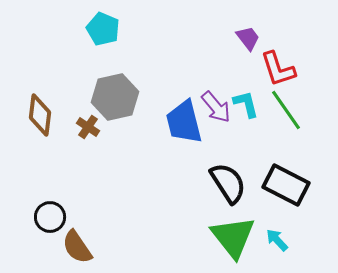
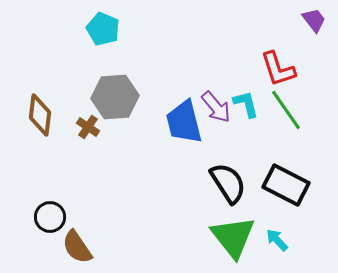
purple trapezoid: moved 66 px right, 18 px up
gray hexagon: rotated 9 degrees clockwise
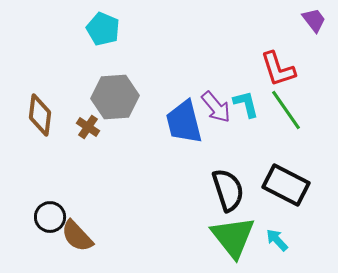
black semicircle: moved 7 px down; rotated 15 degrees clockwise
brown semicircle: moved 11 px up; rotated 9 degrees counterclockwise
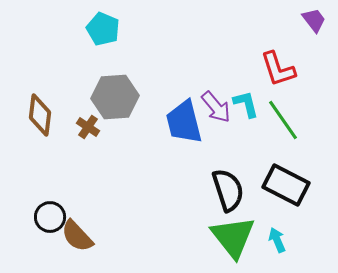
green line: moved 3 px left, 10 px down
cyan arrow: rotated 20 degrees clockwise
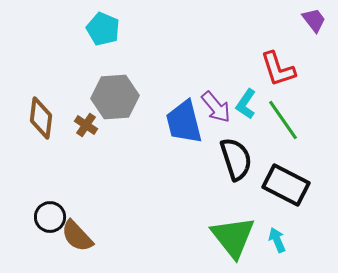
cyan L-shape: rotated 132 degrees counterclockwise
brown diamond: moved 1 px right, 3 px down
brown cross: moved 2 px left, 2 px up
black semicircle: moved 8 px right, 31 px up
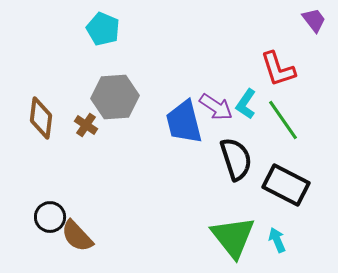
purple arrow: rotated 16 degrees counterclockwise
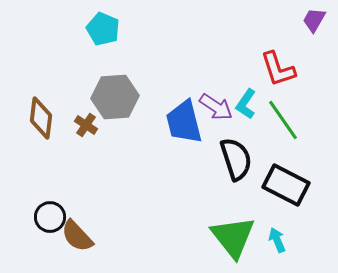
purple trapezoid: rotated 112 degrees counterclockwise
